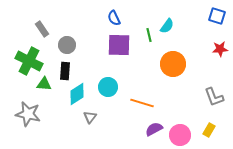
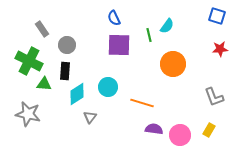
purple semicircle: rotated 36 degrees clockwise
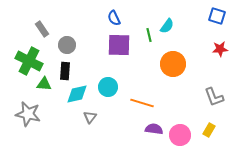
cyan diamond: rotated 20 degrees clockwise
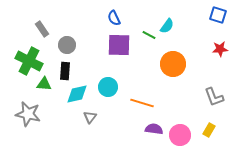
blue square: moved 1 px right, 1 px up
green line: rotated 48 degrees counterclockwise
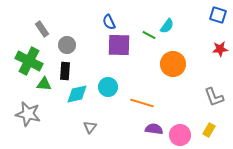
blue semicircle: moved 5 px left, 4 px down
gray triangle: moved 10 px down
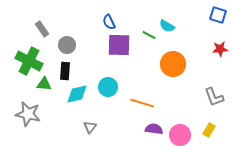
cyan semicircle: rotated 84 degrees clockwise
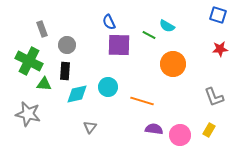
gray rectangle: rotated 14 degrees clockwise
orange line: moved 2 px up
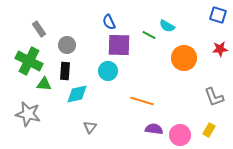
gray rectangle: moved 3 px left; rotated 14 degrees counterclockwise
orange circle: moved 11 px right, 6 px up
cyan circle: moved 16 px up
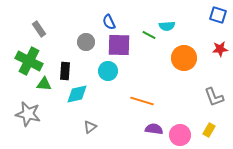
cyan semicircle: rotated 35 degrees counterclockwise
gray circle: moved 19 px right, 3 px up
gray triangle: rotated 16 degrees clockwise
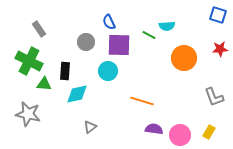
yellow rectangle: moved 2 px down
